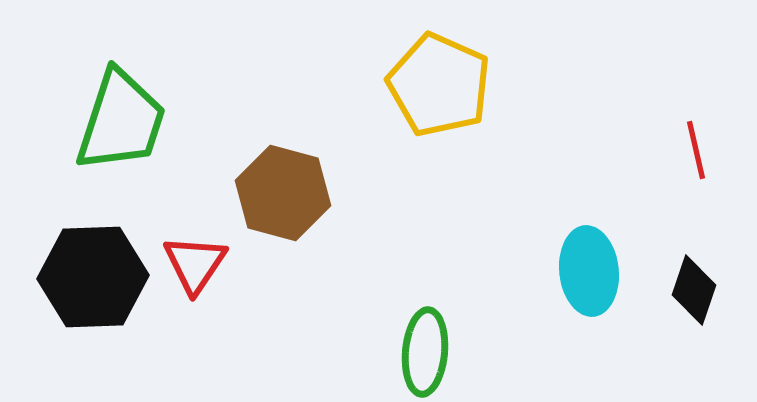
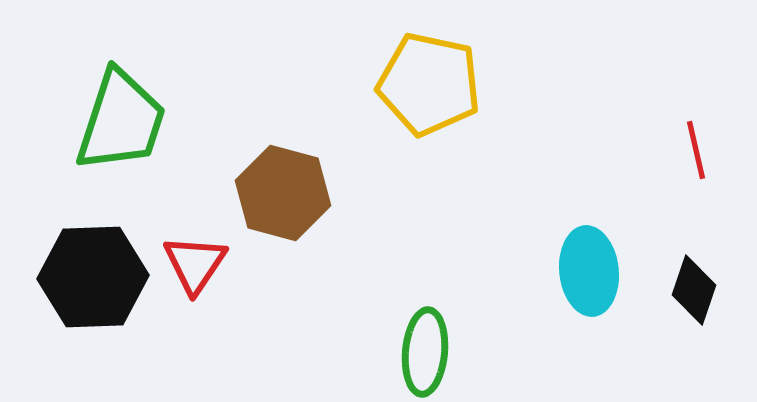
yellow pentagon: moved 10 px left, 1 px up; rotated 12 degrees counterclockwise
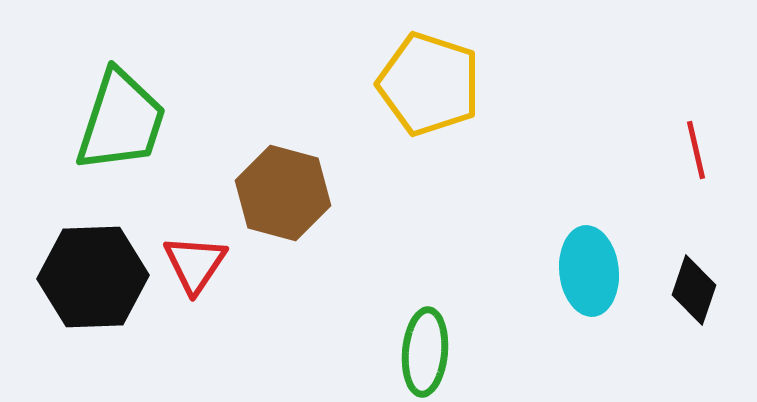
yellow pentagon: rotated 6 degrees clockwise
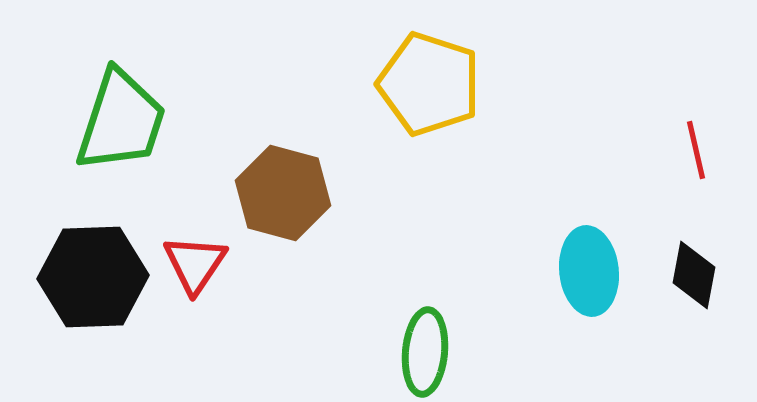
black diamond: moved 15 px up; rotated 8 degrees counterclockwise
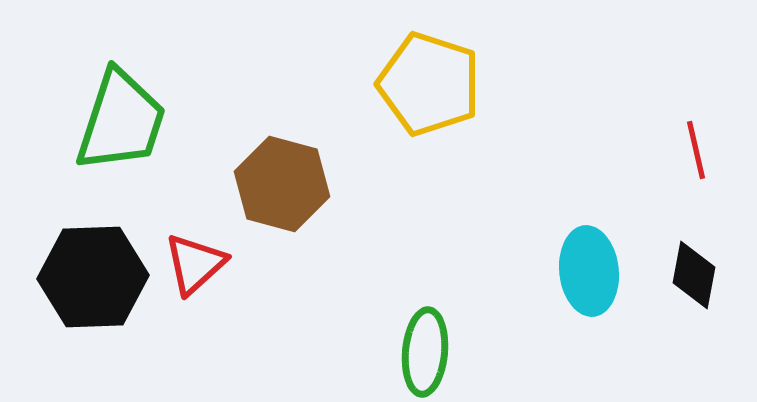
brown hexagon: moved 1 px left, 9 px up
red triangle: rotated 14 degrees clockwise
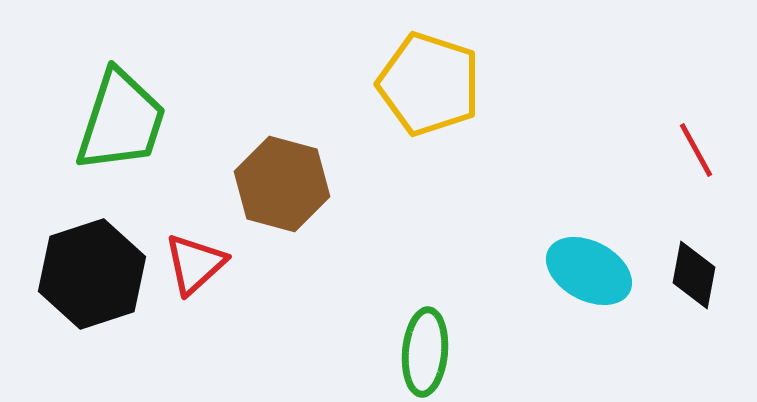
red line: rotated 16 degrees counterclockwise
cyan ellipse: rotated 56 degrees counterclockwise
black hexagon: moved 1 px left, 3 px up; rotated 16 degrees counterclockwise
